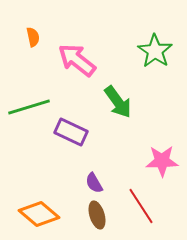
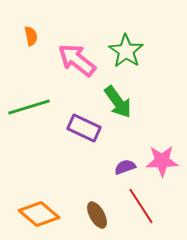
orange semicircle: moved 2 px left, 1 px up
green star: moved 29 px left
purple rectangle: moved 13 px right, 4 px up
purple semicircle: moved 31 px right, 16 px up; rotated 100 degrees clockwise
brown ellipse: rotated 12 degrees counterclockwise
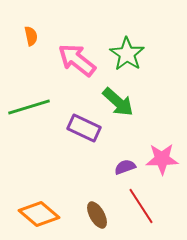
green star: moved 1 px right, 3 px down
green arrow: rotated 12 degrees counterclockwise
pink star: moved 2 px up
